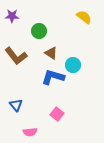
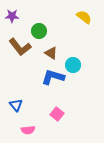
brown L-shape: moved 4 px right, 9 px up
pink semicircle: moved 2 px left, 2 px up
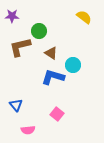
brown L-shape: rotated 115 degrees clockwise
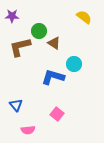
brown triangle: moved 3 px right, 10 px up
cyan circle: moved 1 px right, 1 px up
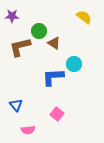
blue L-shape: rotated 20 degrees counterclockwise
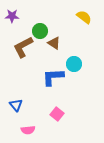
green circle: moved 1 px right
brown L-shape: moved 3 px right; rotated 15 degrees counterclockwise
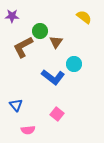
brown triangle: moved 2 px right, 1 px up; rotated 32 degrees clockwise
blue L-shape: rotated 140 degrees counterclockwise
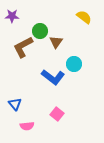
blue triangle: moved 1 px left, 1 px up
pink semicircle: moved 1 px left, 4 px up
